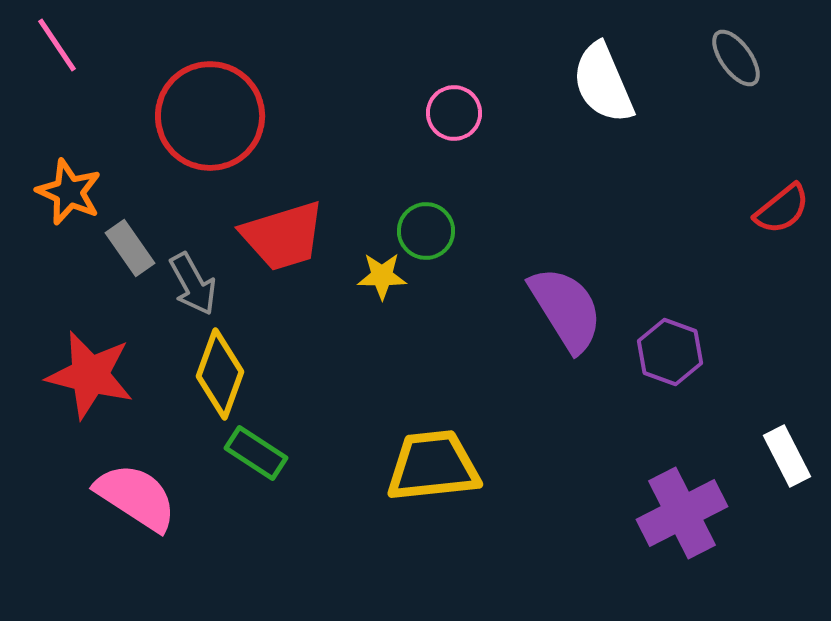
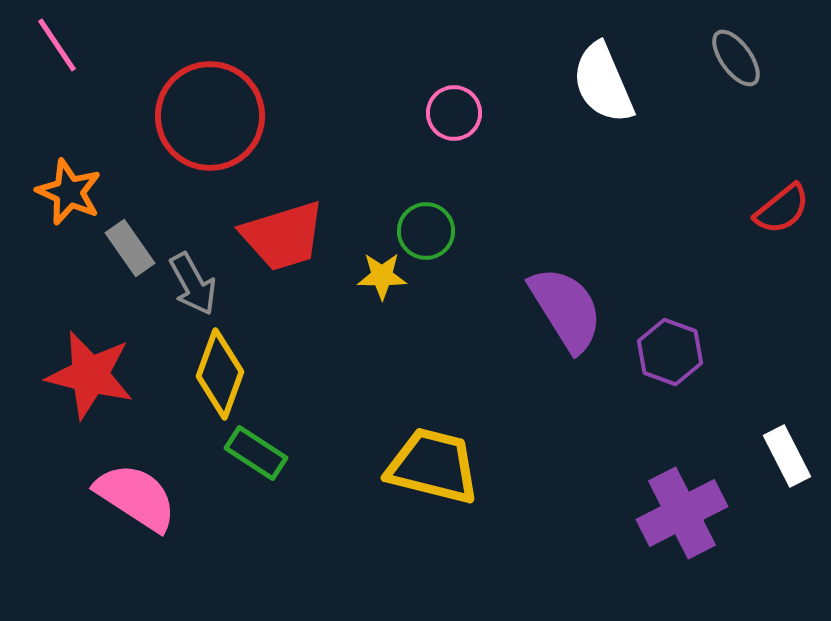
yellow trapezoid: rotated 20 degrees clockwise
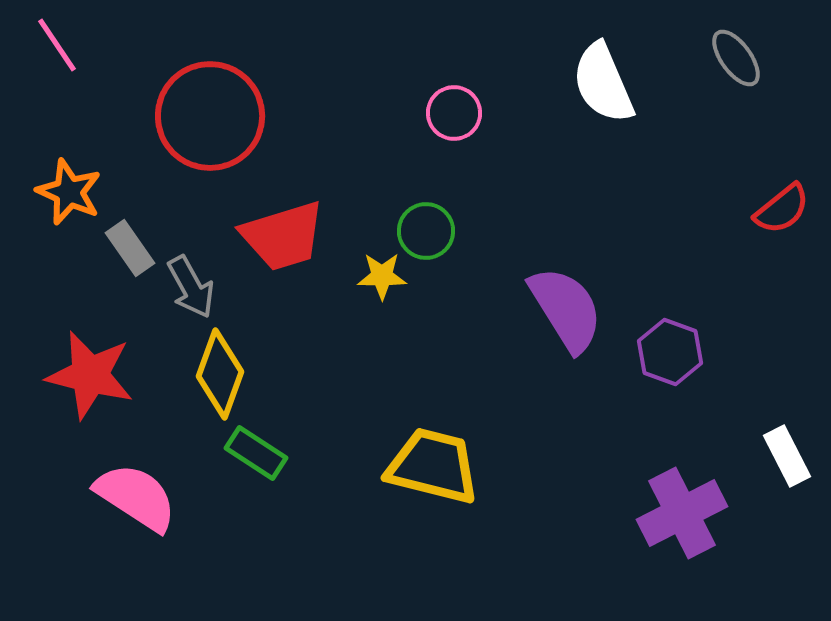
gray arrow: moved 2 px left, 3 px down
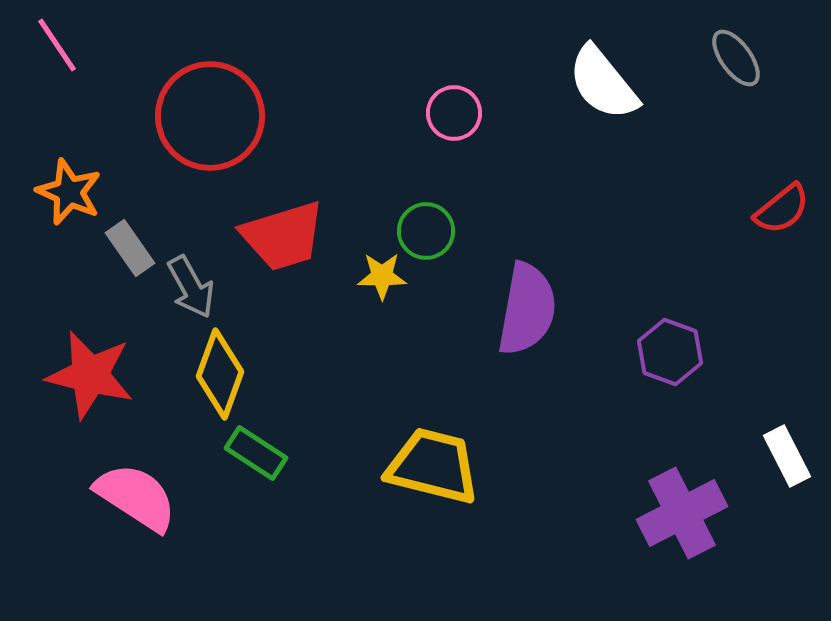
white semicircle: rotated 16 degrees counterclockwise
purple semicircle: moved 39 px left; rotated 42 degrees clockwise
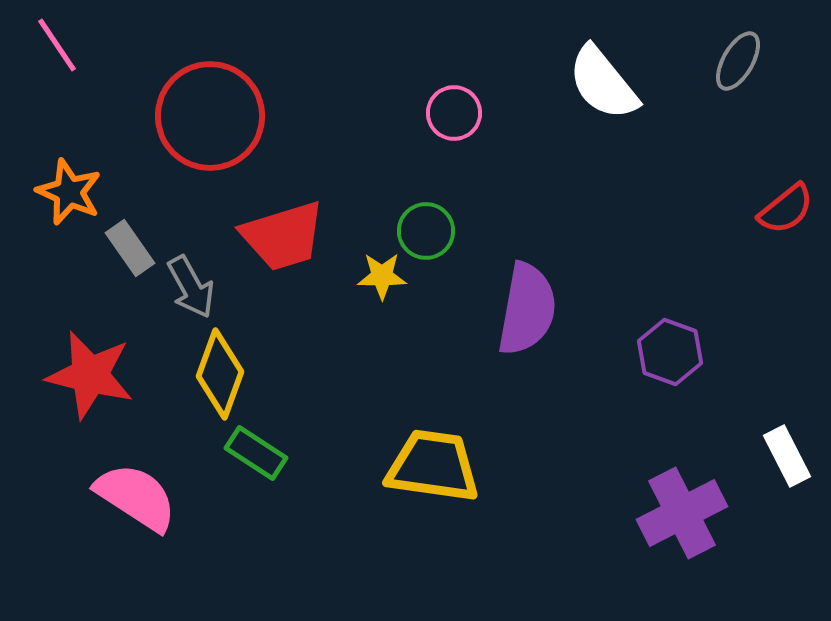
gray ellipse: moved 2 px right, 3 px down; rotated 66 degrees clockwise
red semicircle: moved 4 px right
yellow trapezoid: rotated 6 degrees counterclockwise
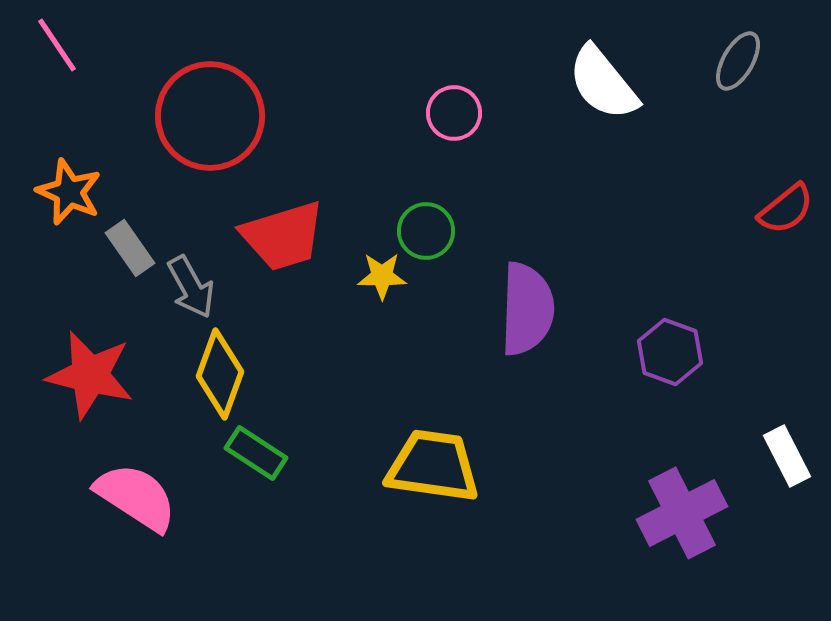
purple semicircle: rotated 8 degrees counterclockwise
